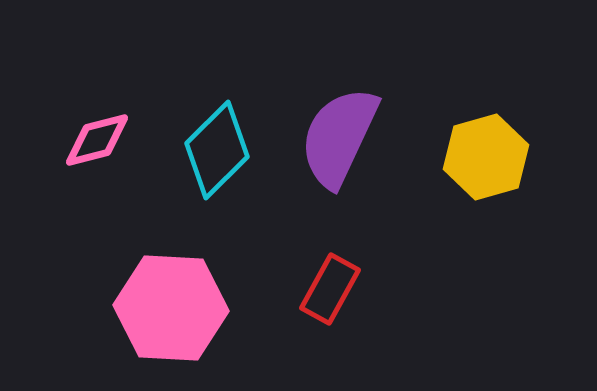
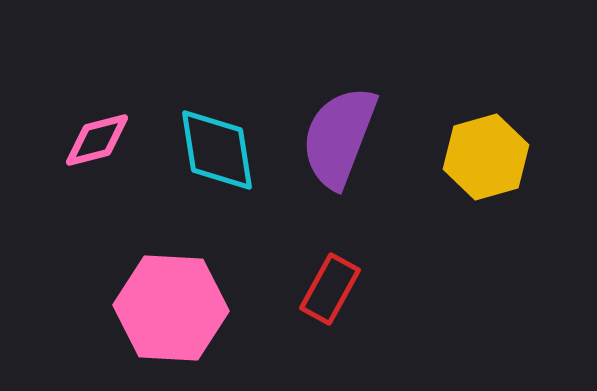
purple semicircle: rotated 4 degrees counterclockwise
cyan diamond: rotated 54 degrees counterclockwise
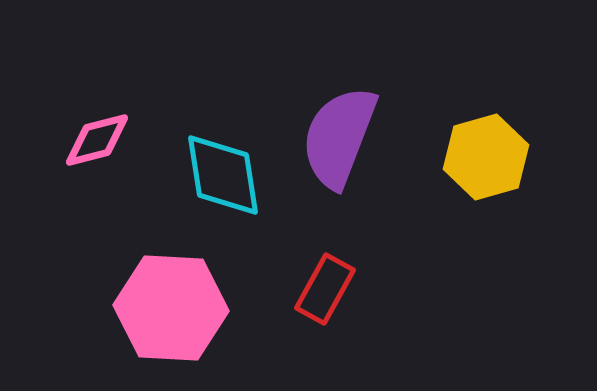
cyan diamond: moved 6 px right, 25 px down
red rectangle: moved 5 px left
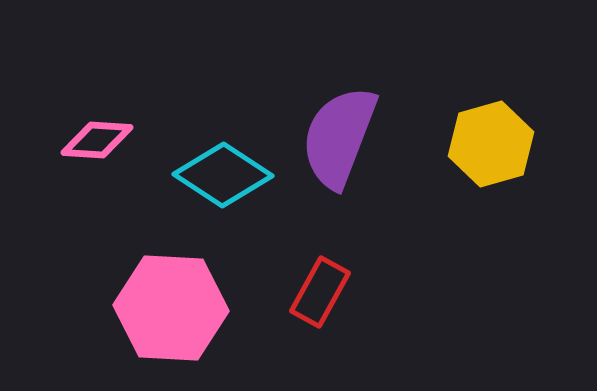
pink diamond: rotated 18 degrees clockwise
yellow hexagon: moved 5 px right, 13 px up
cyan diamond: rotated 48 degrees counterclockwise
red rectangle: moved 5 px left, 3 px down
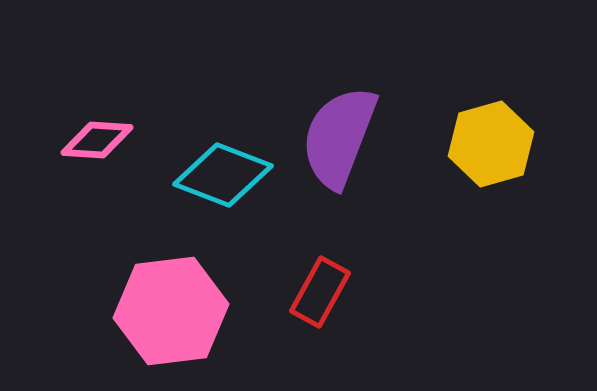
cyan diamond: rotated 12 degrees counterclockwise
pink hexagon: moved 3 px down; rotated 10 degrees counterclockwise
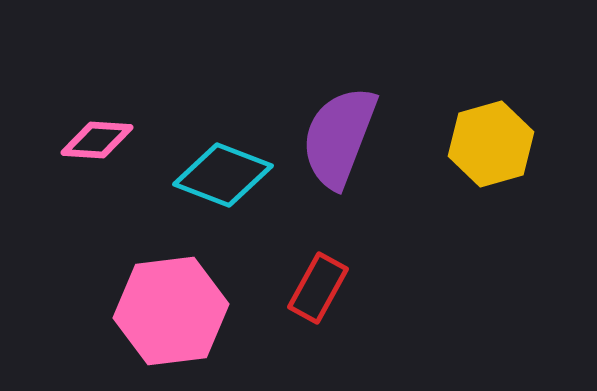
red rectangle: moved 2 px left, 4 px up
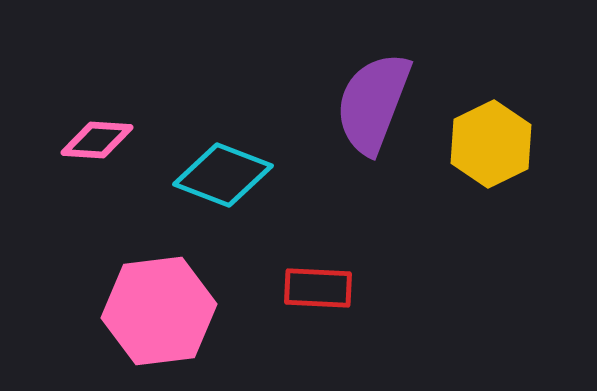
purple semicircle: moved 34 px right, 34 px up
yellow hexagon: rotated 10 degrees counterclockwise
red rectangle: rotated 64 degrees clockwise
pink hexagon: moved 12 px left
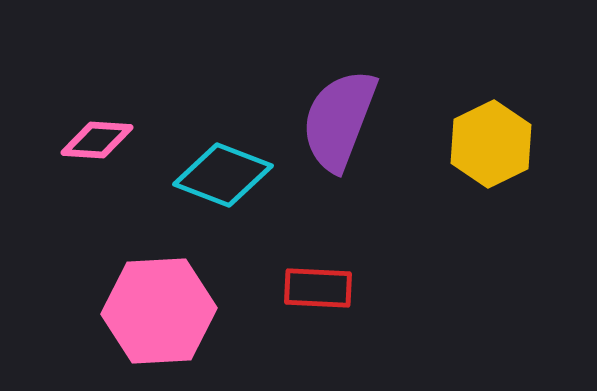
purple semicircle: moved 34 px left, 17 px down
pink hexagon: rotated 4 degrees clockwise
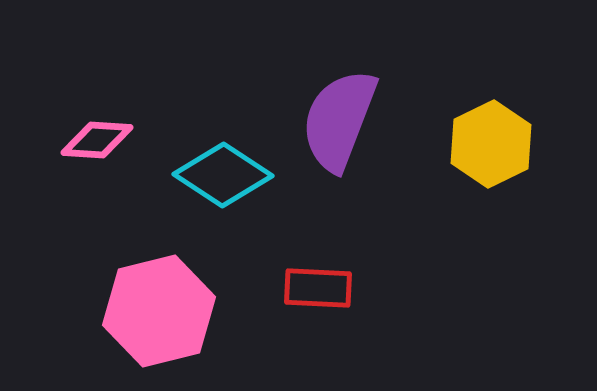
cyan diamond: rotated 12 degrees clockwise
pink hexagon: rotated 11 degrees counterclockwise
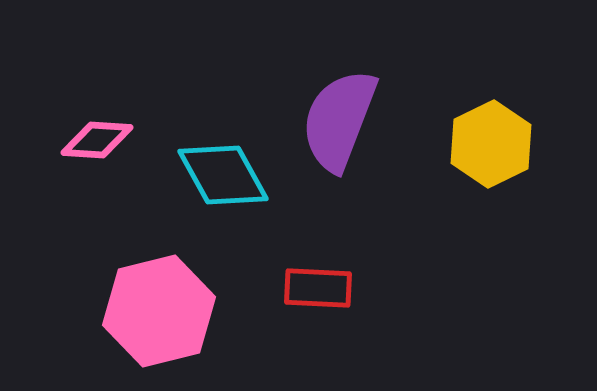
cyan diamond: rotated 28 degrees clockwise
